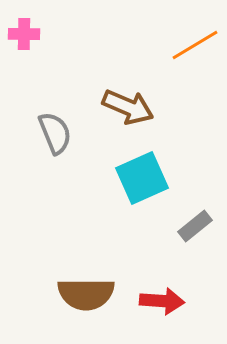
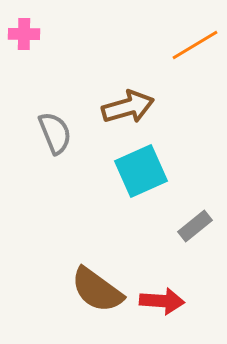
brown arrow: rotated 39 degrees counterclockwise
cyan square: moved 1 px left, 7 px up
brown semicircle: moved 11 px right, 4 px up; rotated 36 degrees clockwise
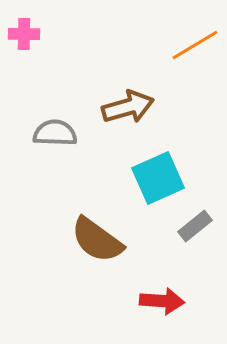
gray semicircle: rotated 66 degrees counterclockwise
cyan square: moved 17 px right, 7 px down
brown semicircle: moved 50 px up
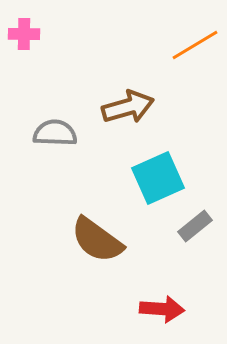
red arrow: moved 8 px down
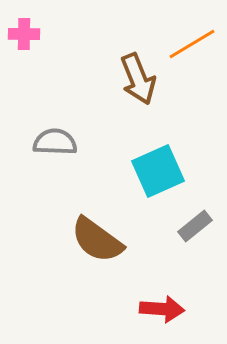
orange line: moved 3 px left, 1 px up
brown arrow: moved 10 px right, 28 px up; rotated 84 degrees clockwise
gray semicircle: moved 9 px down
cyan square: moved 7 px up
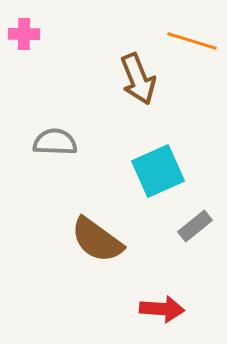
orange line: moved 3 px up; rotated 48 degrees clockwise
